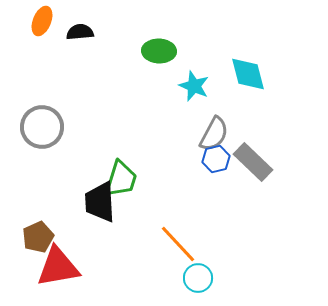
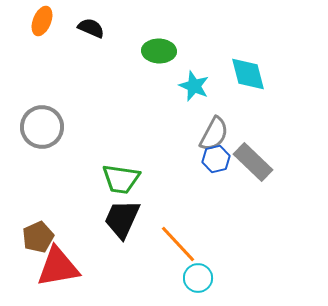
black semicircle: moved 11 px right, 4 px up; rotated 28 degrees clockwise
green trapezoid: rotated 81 degrees clockwise
black trapezoid: moved 22 px right, 17 px down; rotated 27 degrees clockwise
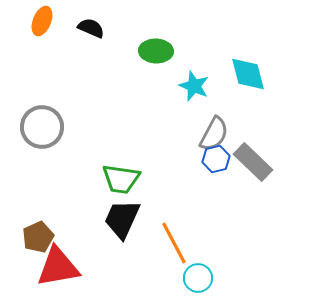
green ellipse: moved 3 px left
orange line: moved 4 px left, 1 px up; rotated 15 degrees clockwise
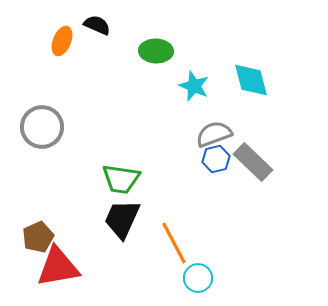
orange ellipse: moved 20 px right, 20 px down
black semicircle: moved 6 px right, 3 px up
cyan diamond: moved 3 px right, 6 px down
gray semicircle: rotated 138 degrees counterclockwise
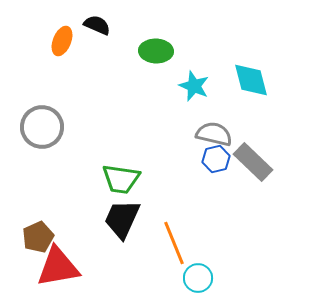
gray semicircle: rotated 33 degrees clockwise
orange line: rotated 6 degrees clockwise
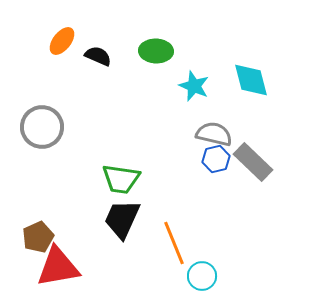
black semicircle: moved 1 px right, 31 px down
orange ellipse: rotated 16 degrees clockwise
cyan circle: moved 4 px right, 2 px up
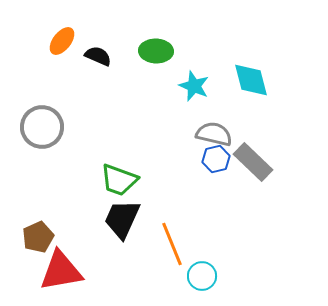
green trapezoid: moved 2 px left, 1 px down; rotated 12 degrees clockwise
orange line: moved 2 px left, 1 px down
red triangle: moved 3 px right, 4 px down
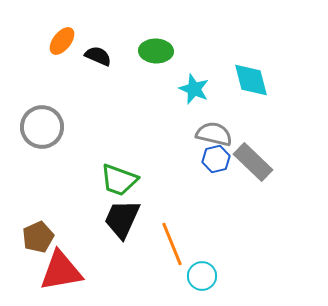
cyan star: moved 3 px down
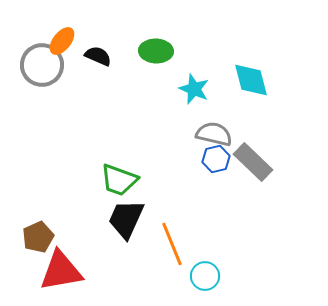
gray circle: moved 62 px up
black trapezoid: moved 4 px right
cyan circle: moved 3 px right
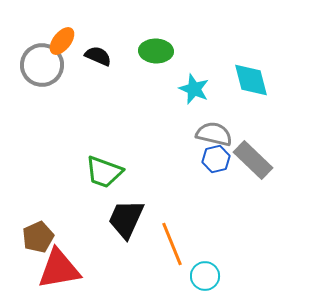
gray rectangle: moved 2 px up
green trapezoid: moved 15 px left, 8 px up
red triangle: moved 2 px left, 2 px up
